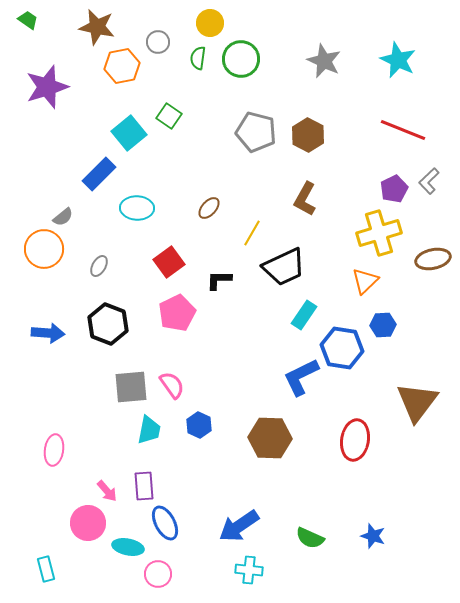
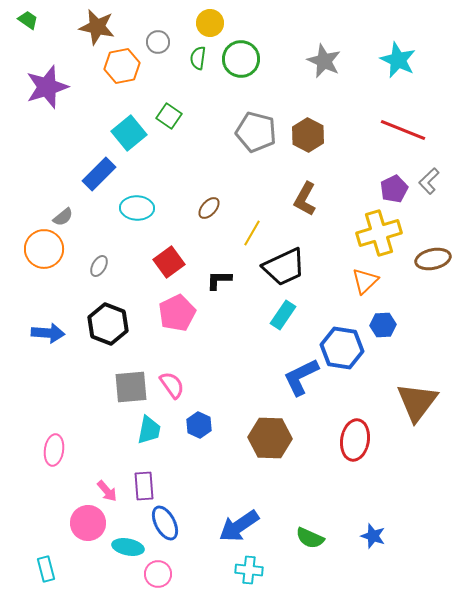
cyan rectangle at (304, 315): moved 21 px left
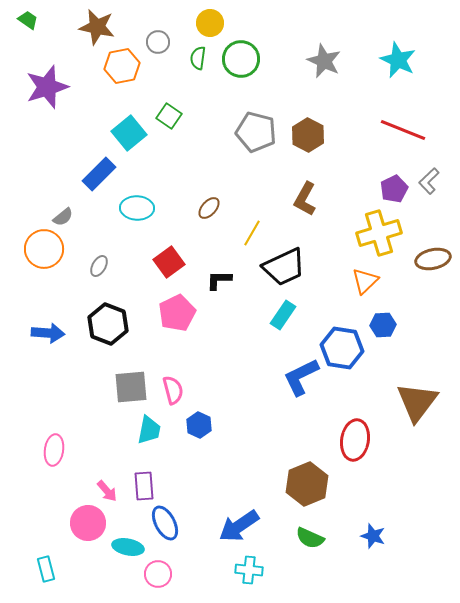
pink semicircle at (172, 385): moved 1 px right, 5 px down; rotated 20 degrees clockwise
brown hexagon at (270, 438): moved 37 px right, 46 px down; rotated 24 degrees counterclockwise
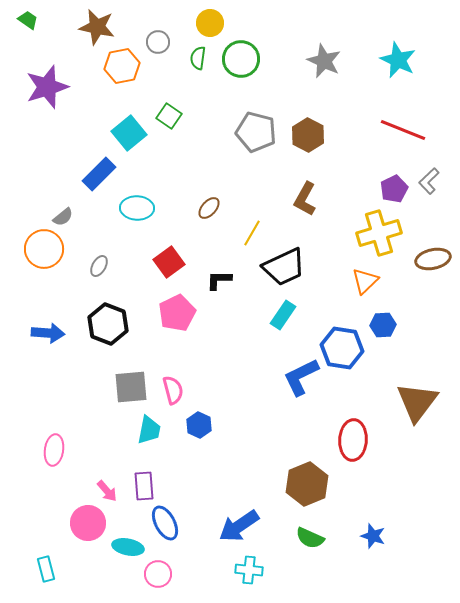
red ellipse at (355, 440): moved 2 px left; rotated 6 degrees counterclockwise
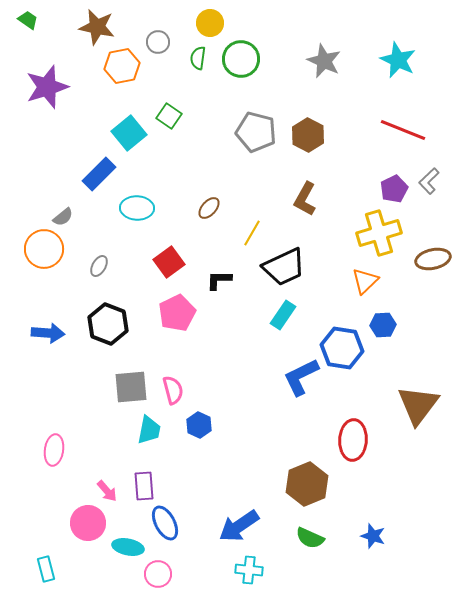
brown triangle at (417, 402): moved 1 px right, 3 px down
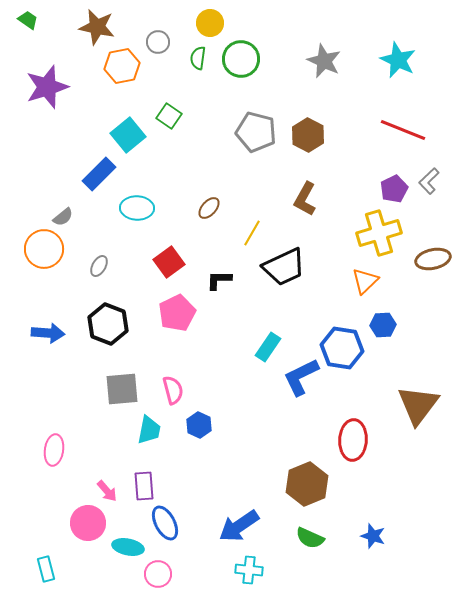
cyan square at (129, 133): moved 1 px left, 2 px down
cyan rectangle at (283, 315): moved 15 px left, 32 px down
gray square at (131, 387): moved 9 px left, 2 px down
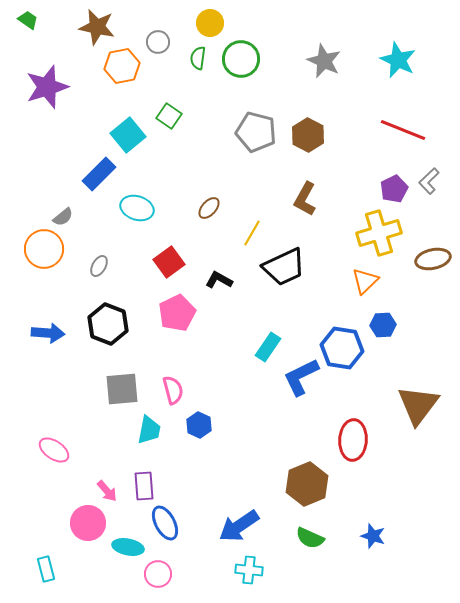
cyan ellipse at (137, 208): rotated 16 degrees clockwise
black L-shape at (219, 280): rotated 28 degrees clockwise
pink ellipse at (54, 450): rotated 64 degrees counterclockwise
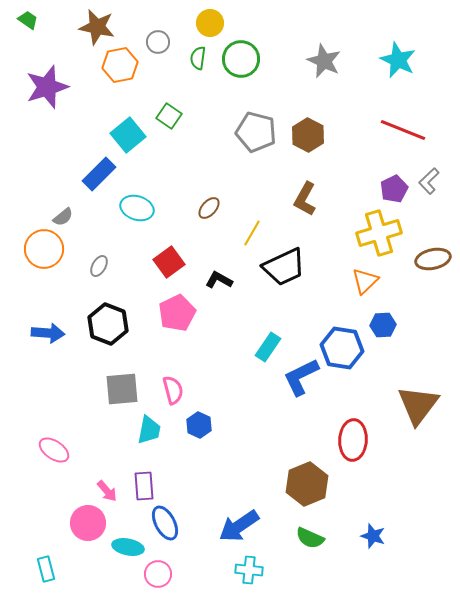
orange hexagon at (122, 66): moved 2 px left, 1 px up
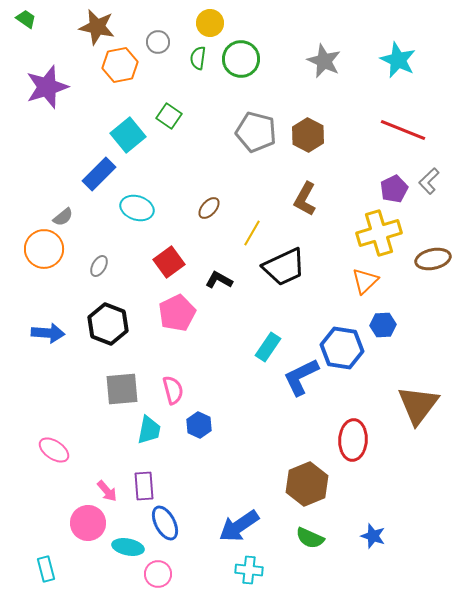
green trapezoid at (28, 20): moved 2 px left, 1 px up
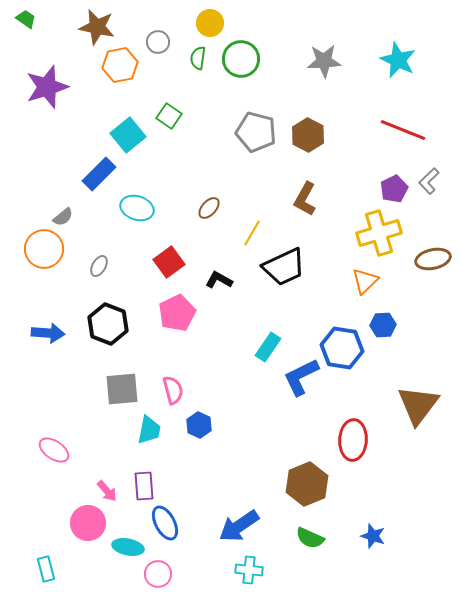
gray star at (324, 61): rotated 28 degrees counterclockwise
